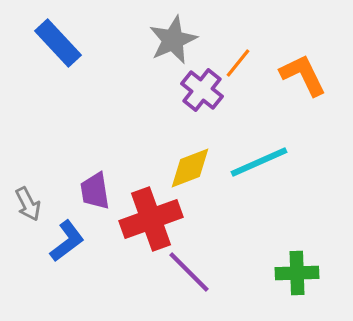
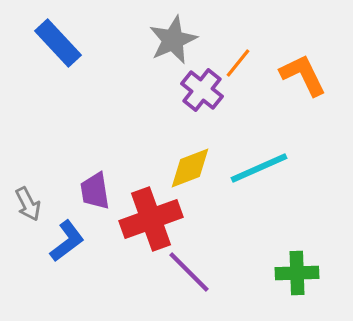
cyan line: moved 6 px down
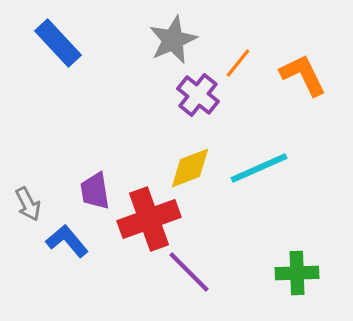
purple cross: moved 4 px left, 5 px down
red cross: moved 2 px left
blue L-shape: rotated 93 degrees counterclockwise
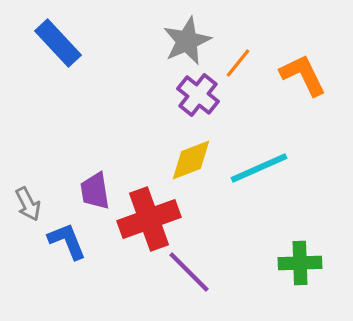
gray star: moved 14 px right, 1 px down
yellow diamond: moved 1 px right, 8 px up
blue L-shape: rotated 18 degrees clockwise
green cross: moved 3 px right, 10 px up
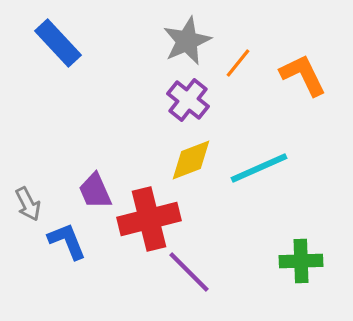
purple cross: moved 10 px left, 5 px down
purple trapezoid: rotated 15 degrees counterclockwise
red cross: rotated 6 degrees clockwise
green cross: moved 1 px right, 2 px up
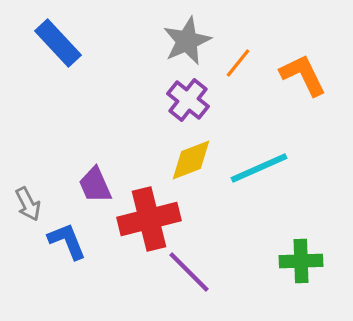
purple trapezoid: moved 6 px up
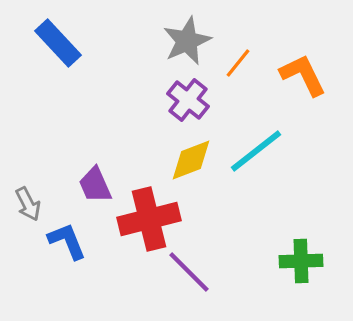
cyan line: moved 3 px left, 17 px up; rotated 14 degrees counterclockwise
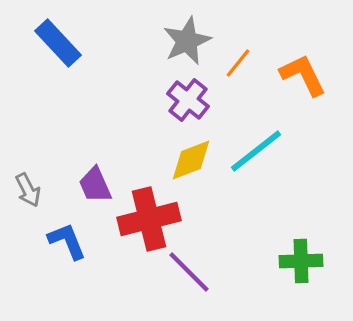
gray arrow: moved 14 px up
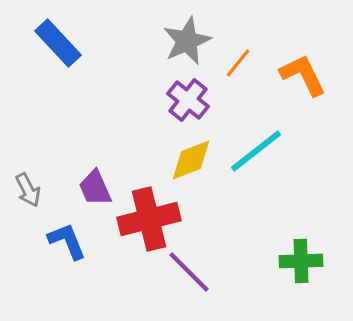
purple trapezoid: moved 3 px down
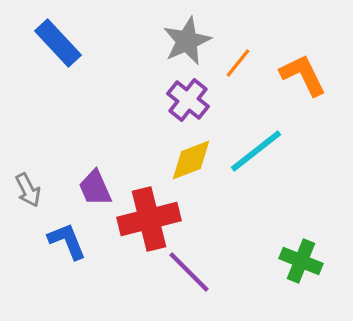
green cross: rotated 24 degrees clockwise
